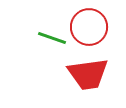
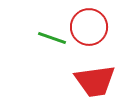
red trapezoid: moved 7 px right, 7 px down
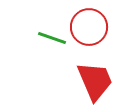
red trapezoid: rotated 105 degrees counterclockwise
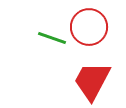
red trapezoid: moved 3 px left; rotated 129 degrees counterclockwise
